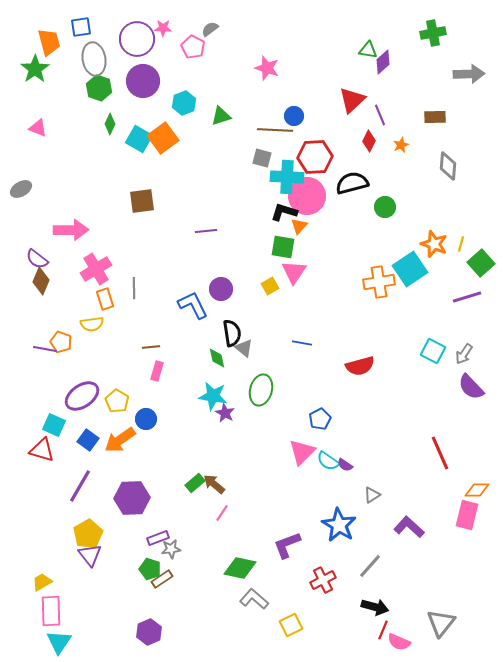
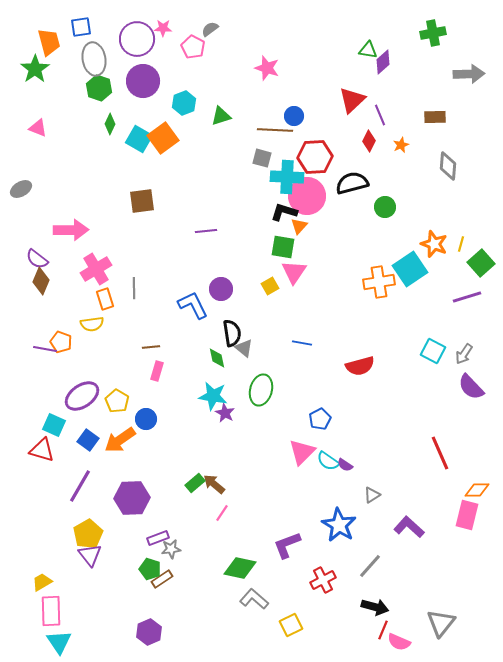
cyan triangle at (59, 642): rotated 8 degrees counterclockwise
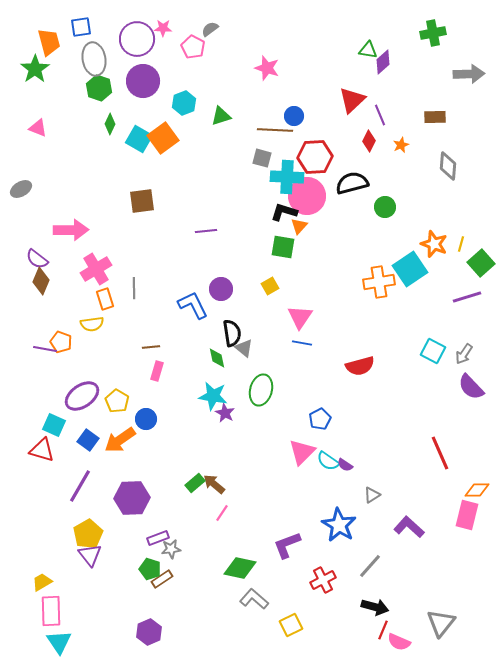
pink triangle at (294, 272): moved 6 px right, 45 px down
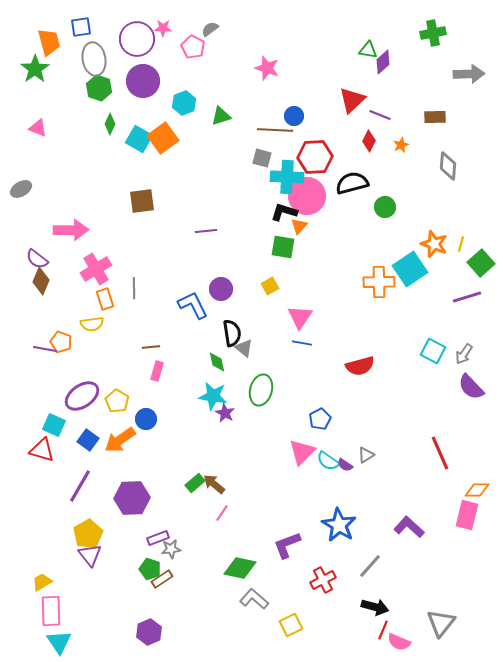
purple line at (380, 115): rotated 45 degrees counterclockwise
orange cross at (379, 282): rotated 8 degrees clockwise
green diamond at (217, 358): moved 4 px down
gray triangle at (372, 495): moved 6 px left, 40 px up
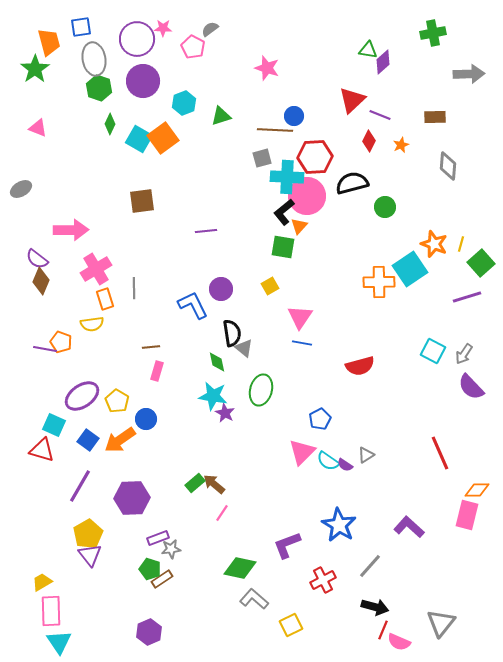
gray square at (262, 158): rotated 30 degrees counterclockwise
black L-shape at (284, 212): rotated 56 degrees counterclockwise
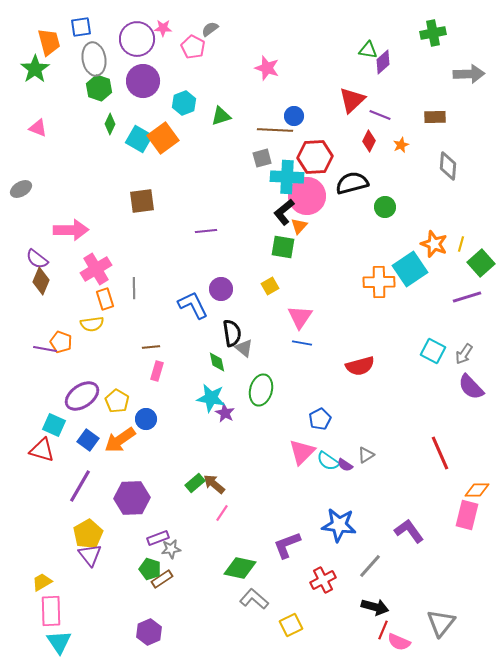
cyan star at (213, 396): moved 2 px left, 2 px down
blue star at (339, 525): rotated 24 degrees counterclockwise
purple L-shape at (409, 527): moved 4 px down; rotated 12 degrees clockwise
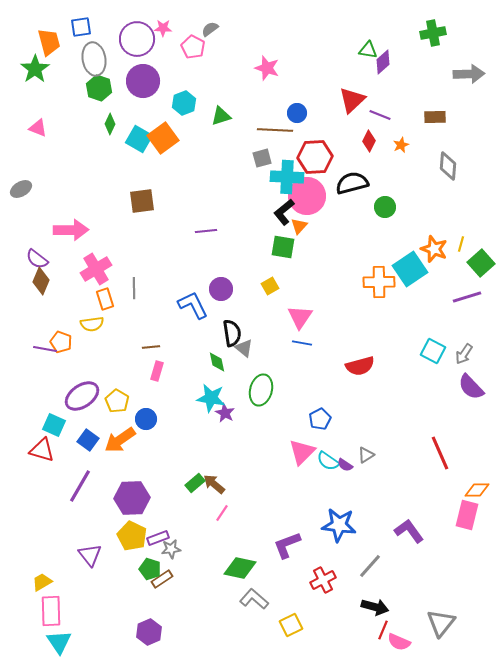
blue circle at (294, 116): moved 3 px right, 3 px up
orange star at (434, 244): moved 5 px down
yellow pentagon at (88, 534): moved 44 px right, 2 px down; rotated 16 degrees counterclockwise
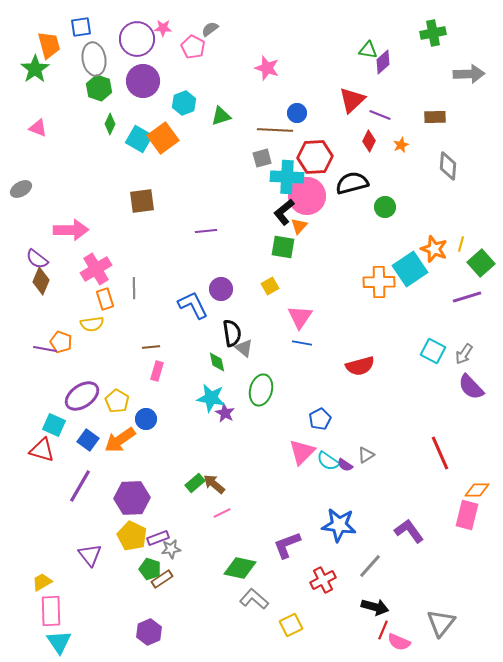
orange trapezoid at (49, 42): moved 3 px down
pink line at (222, 513): rotated 30 degrees clockwise
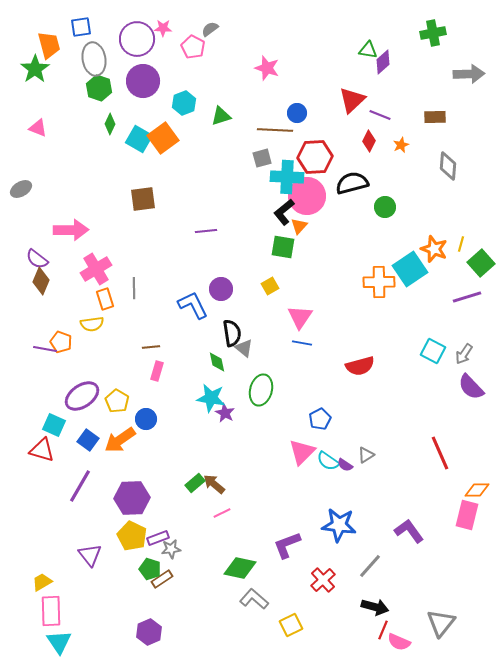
brown square at (142, 201): moved 1 px right, 2 px up
red cross at (323, 580): rotated 15 degrees counterclockwise
